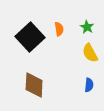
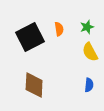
green star: rotated 24 degrees clockwise
black square: rotated 16 degrees clockwise
yellow semicircle: moved 1 px up
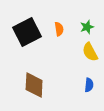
black square: moved 3 px left, 5 px up
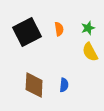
green star: moved 1 px right, 1 px down
blue semicircle: moved 25 px left
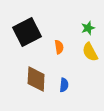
orange semicircle: moved 18 px down
brown diamond: moved 2 px right, 6 px up
